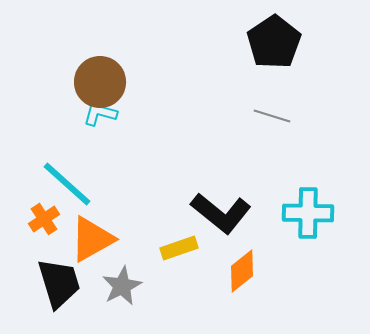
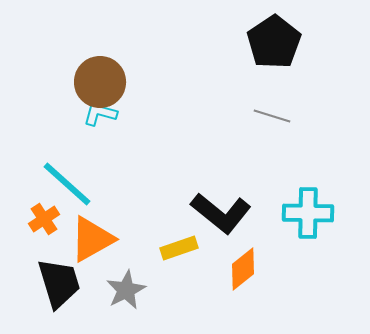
orange diamond: moved 1 px right, 2 px up
gray star: moved 4 px right, 4 px down
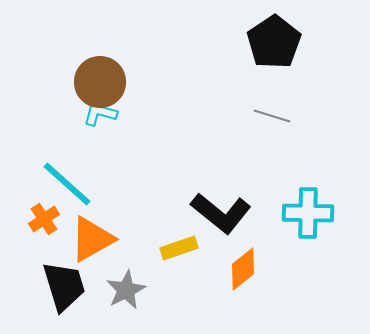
black trapezoid: moved 5 px right, 3 px down
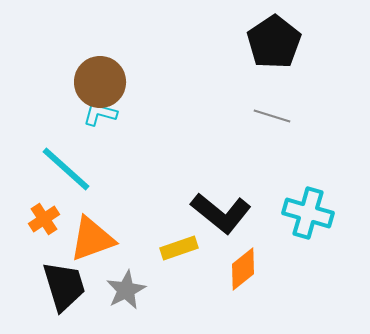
cyan line: moved 1 px left, 15 px up
cyan cross: rotated 15 degrees clockwise
orange triangle: rotated 9 degrees clockwise
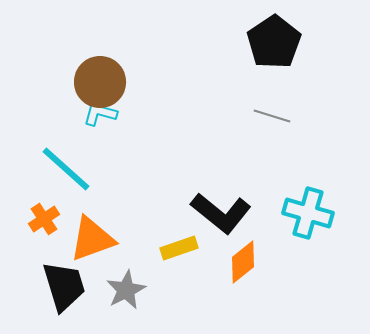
orange diamond: moved 7 px up
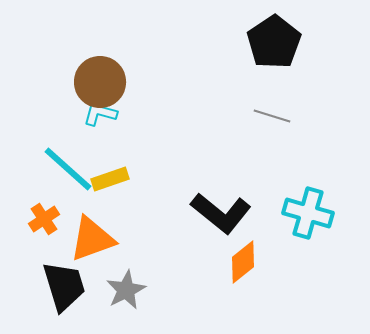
cyan line: moved 2 px right
yellow rectangle: moved 69 px left, 69 px up
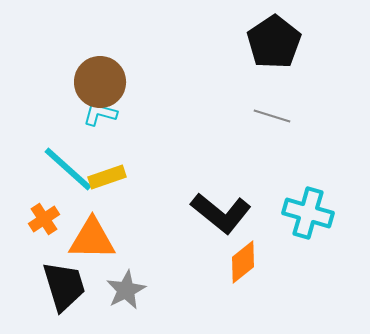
yellow rectangle: moved 3 px left, 2 px up
orange triangle: rotated 21 degrees clockwise
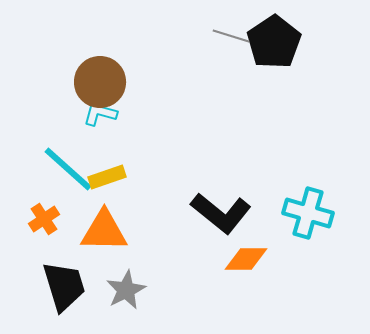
gray line: moved 41 px left, 80 px up
orange triangle: moved 12 px right, 8 px up
orange diamond: moved 3 px right, 3 px up; rotated 39 degrees clockwise
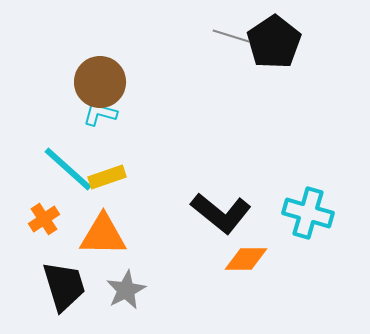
orange triangle: moved 1 px left, 4 px down
